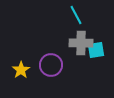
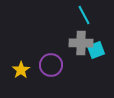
cyan line: moved 8 px right
cyan square: rotated 12 degrees counterclockwise
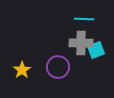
cyan line: moved 4 px down; rotated 60 degrees counterclockwise
purple circle: moved 7 px right, 2 px down
yellow star: moved 1 px right
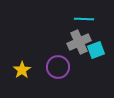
gray cross: moved 2 px left, 1 px up; rotated 25 degrees counterclockwise
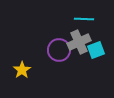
purple circle: moved 1 px right, 17 px up
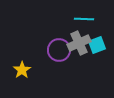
gray cross: moved 1 px down
cyan square: moved 1 px right, 5 px up
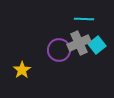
cyan square: rotated 18 degrees counterclockwise
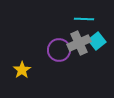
cyan square: moved 4 px up
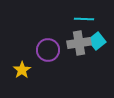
gray cross: rotated 15 degrees clockwise
purple circle: moved 11 px left
